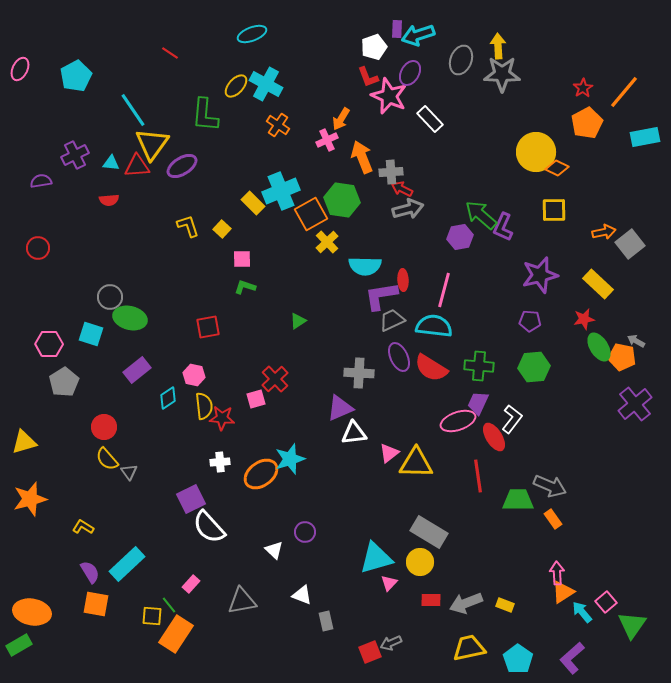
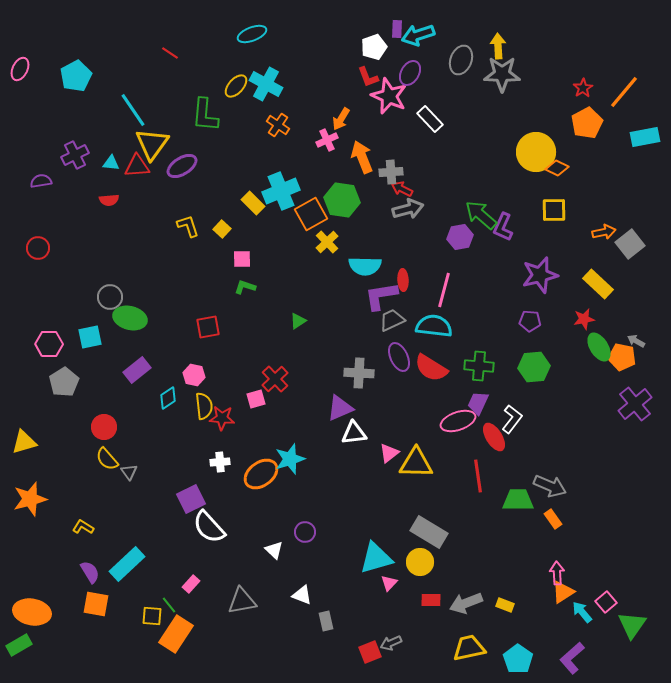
cyan square at (91, 334): moved 1 px left, 3 px down; rotated 30 degrees counterclockwise
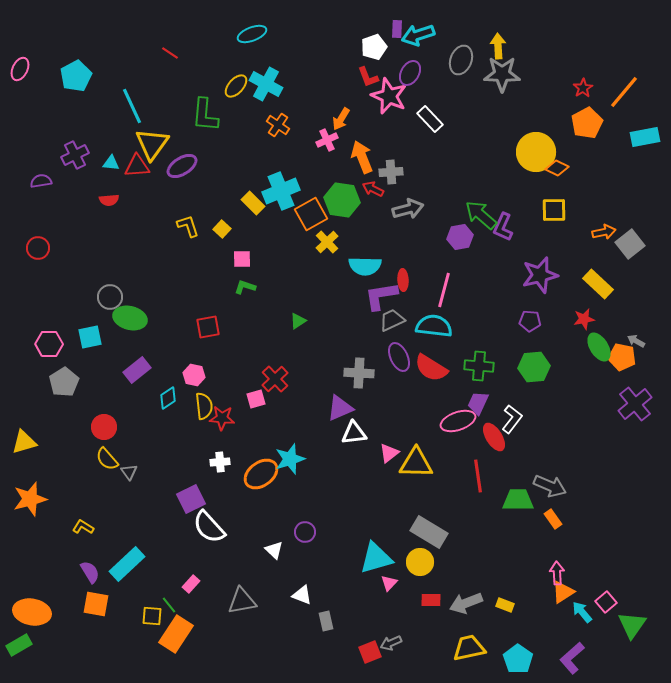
cyan line at (133, 110): moved 1 px left, 4 px up; rotated 9 degrees clockwise
red arrow at (402, 189): moved 29 px left
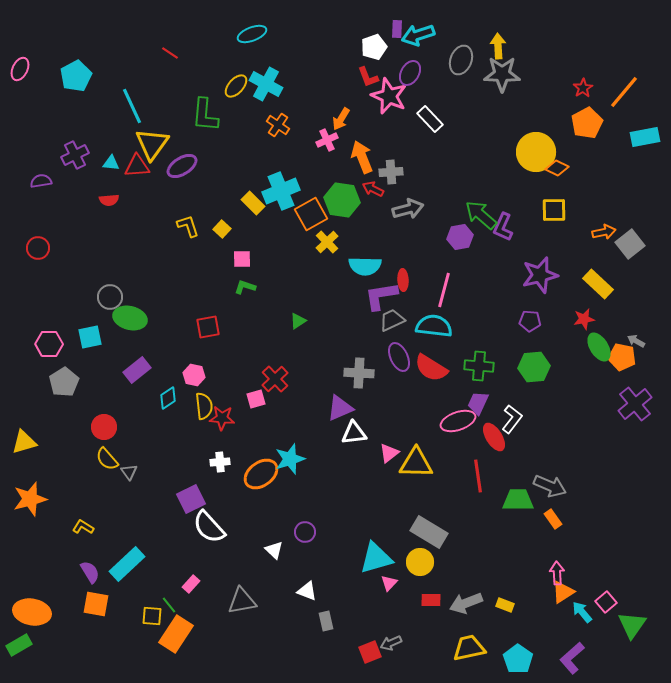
white triangle at (302, 595): moved 5 px right, 4 px up
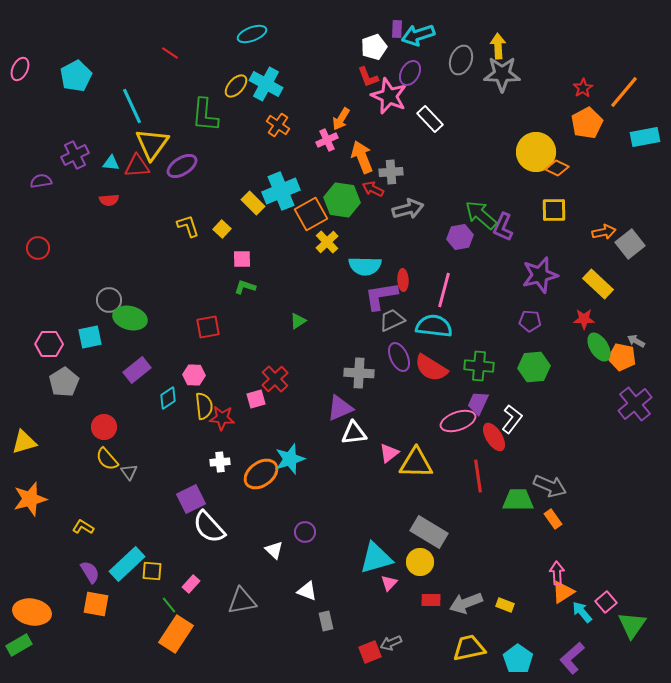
gray circle at (110, 297): moved 1 px left, 3 px down
red star at (584, 319): rotated 10 degrees clockwise
pink hexagon at (194, 375): rotated 10 degrees counterclockwise
yellow square at (152, 616): moved 45 px up
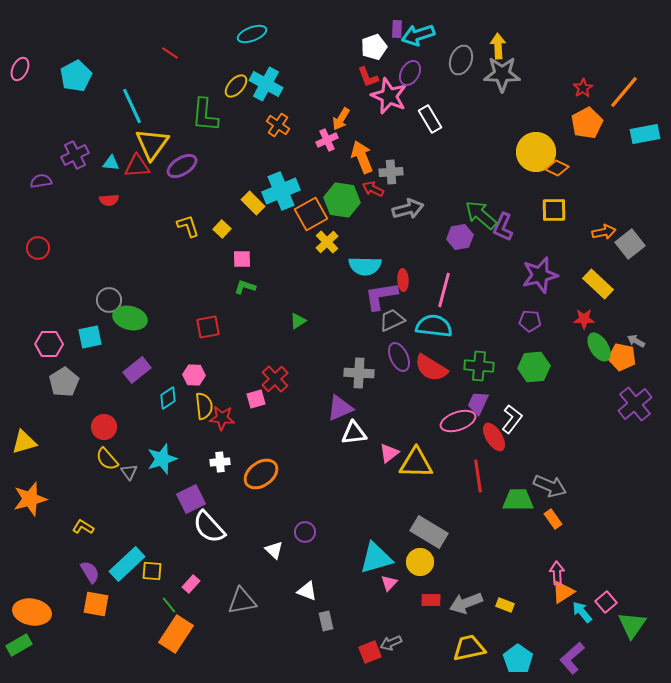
white rectangle at (430, 119): rotated 12 degrees clockwise
cyan rectangle at (645, 137): moved 3 px up
cyan star at (290, 459): moved 128 px left
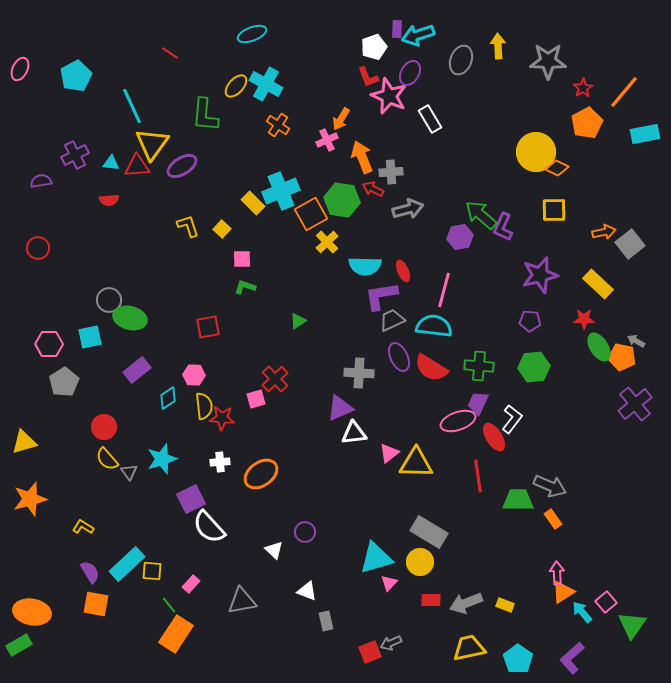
gray star at (502, 74): moved 46 px right, 13 px up
red ellipse at (403, 280): moved 9 px up; rotated 20 degrees counterclockwise
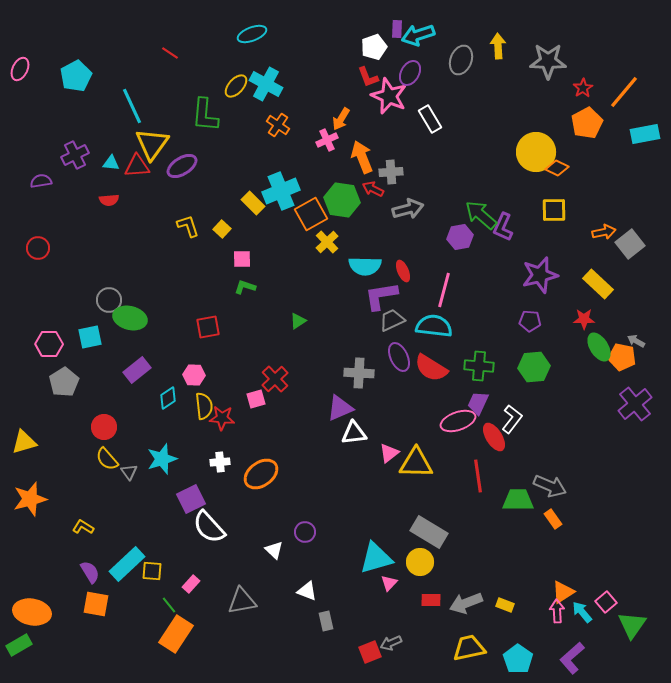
pink arrow at (557, 573): moved 38 px down
